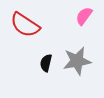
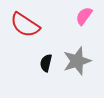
gray star: rotated 8 degrees counterclockwise
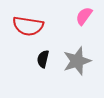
red semicircle: moved 3 px right, 1 px down; rotated 24 degrees counterclockwise
black semicircle: moved 3 px left, 4 px up
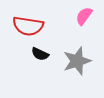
black semicircle: moved 3 px left, 5 px up; rotated 78 degrees counterclockwise
